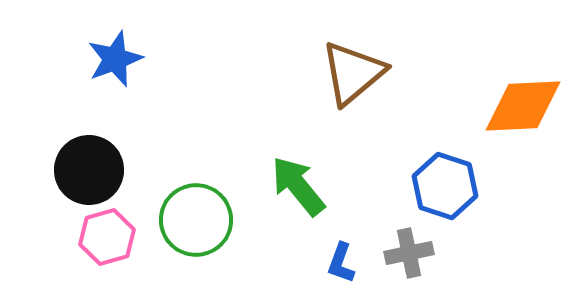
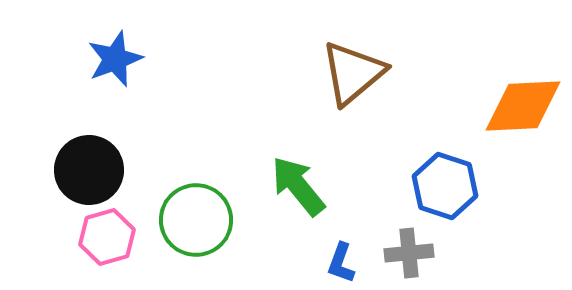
gray cross: rotated 6 degrees clockwise
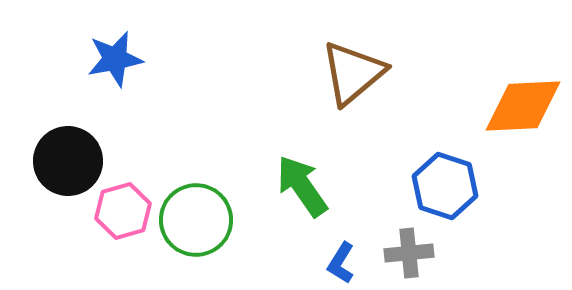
blue star: rotated 10 degrees clockwise
black circle: moved 21 px left, 9 px up
green arrow: moved 4 px right; rotated 4 degrees clockwise
pink hexagon: moved 16 px right, 26 px up
blue L-shape: rotated 12 degrees clockwise
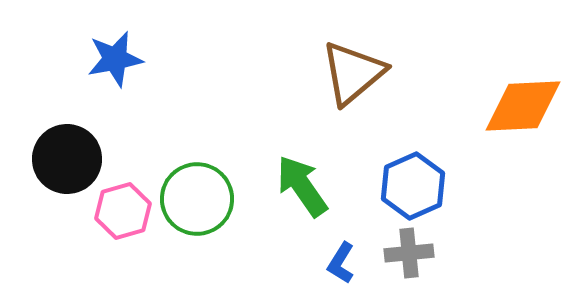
black circle: moved 1 px left, 2 px up
blue hexagon: moved 32 px left; rotated 18 degrees clockwise
green circle: moved 1 px right, 21 px up
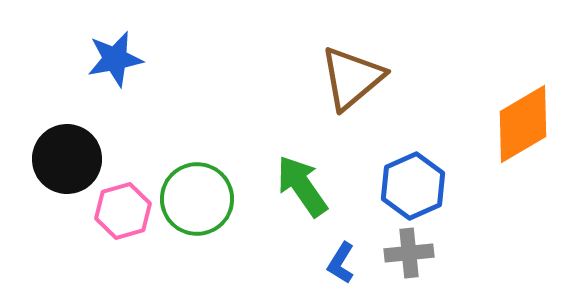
brown triangle: moved 1 px left, 5 px down
orange diamond: moved 18 px down; rotated 28 degrees counterclockwise
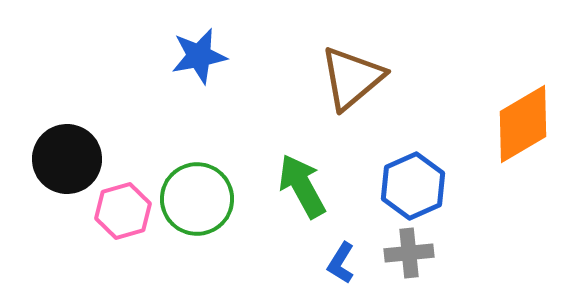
blue star: moved 84 px right, 3 px up
green arrow: rotated 6 degrees clockwise
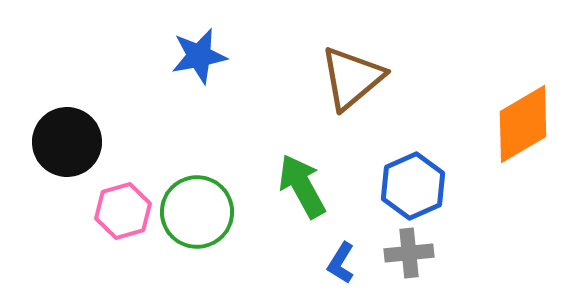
black circle: moved 17 px up
green circle: moved 13 px down
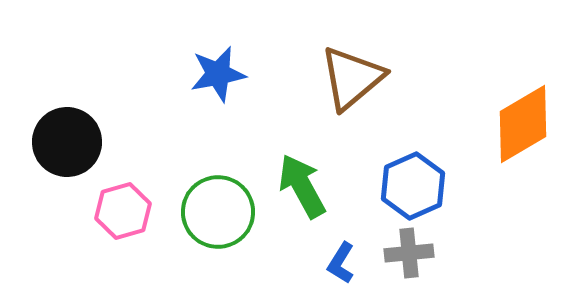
blue star: moved 19 px right, 18 px down
green circle: moved 21 px right
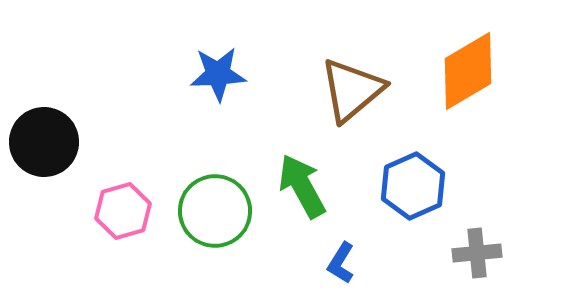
blue star: rotated 8 degrees clockwise
brown triangle: moved 12 px down
orange diamond: moved 55 px left, 53 px up
black circle: moved 23 px left
green circle: moved 3 px left, 1 px up
gray cross: moved 68 px right
